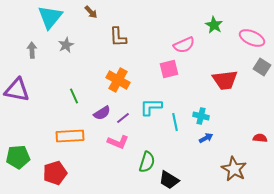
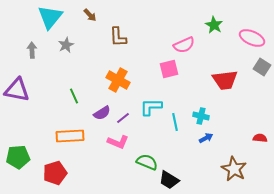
brown arrow: moved 1 px left, 3 px down
green semicircle: rotated 85 degrees counterclockwise
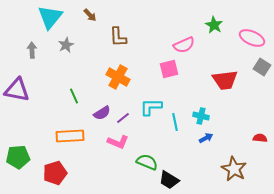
orange cross: moved 3 px up
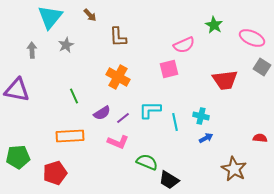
cyan L-shape: moved 1 px left, 3 px down
